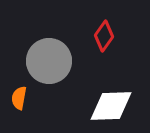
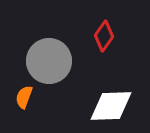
orange semicircle: moved 5 px right, 1 px up; rotated 10 degrees clockwise
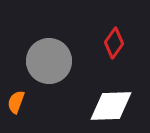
red diamond: moved 10 px right, 7 px down
orange semicircle: moved 8 px left, 5 px down
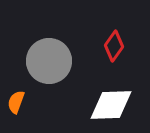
red diamond: moved 3 px down
white diamond: moved 1 px up
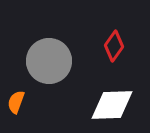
white diamond: moved 1 px right
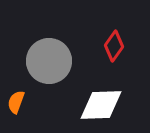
white diamond: moved 11 px left
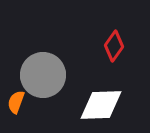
gray circle: moved 6 px left, 14 px down
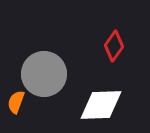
gray circle: moved 1 px right, 1 px up
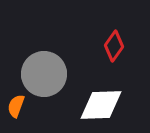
orange semicircle: moved 4 px down
